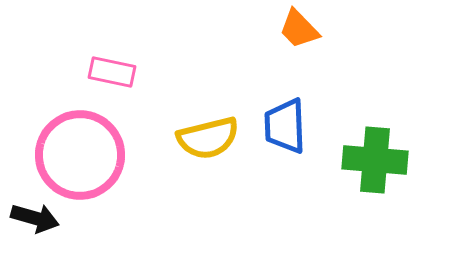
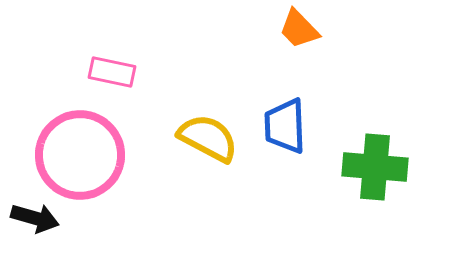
yellow semicircle: rotated 138 degrees counterclockwise
green cross: moved 7 px down
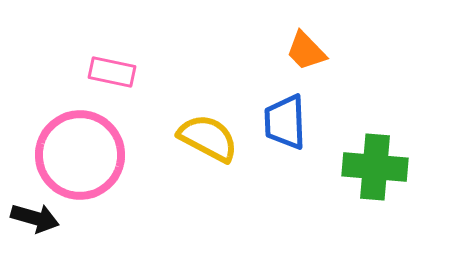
orange trapezoid: moved 7 px right, 22 px down
blue trapezoid: moved 4 px up
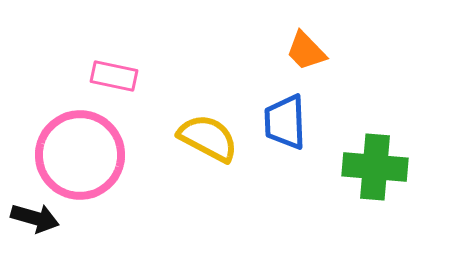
pink rectangle: moved 2 px right, 4 px down
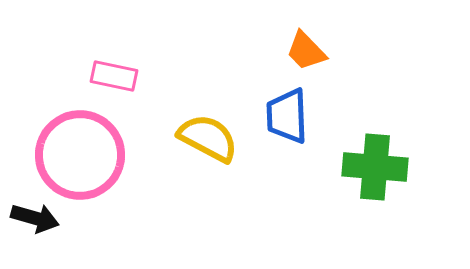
blue trapezoid: moved 2 px right, 6 px up
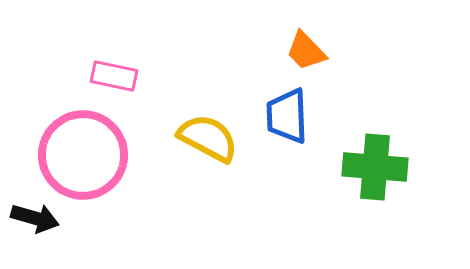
pink circle: moved 3 px right
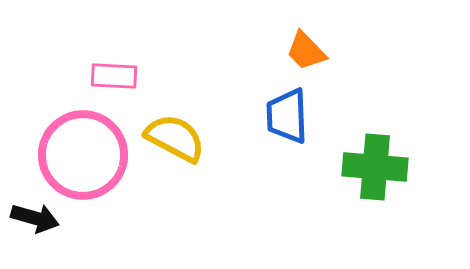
pink rectangle: rotated 9 degrees counterclockwise
yellow semicircle: moved 33 px left
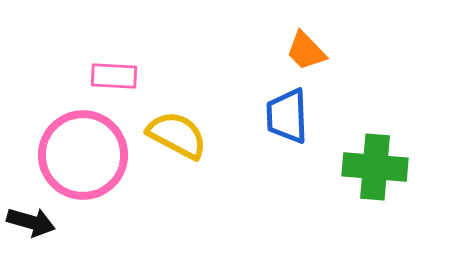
yellow semicircle: moved 2 px right, 3 px up
black arrow: moved 4 px left, 4 px down
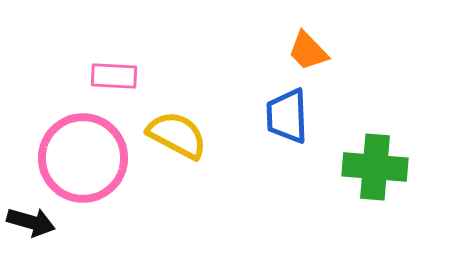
orange trapezoid: moved 2 px right
pink circle: moved 3 px down
